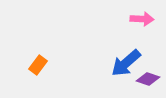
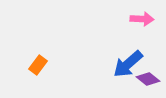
blue arrow: moved 2 px right, 1 px down
purple diamond: rotated 20 degrees clockwise
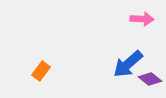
orange rectangle: moved 3 px right, 6 px down
purple diamond: moved 2 px right
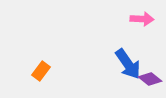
blue arrow: rotated 84 degrees counterclockwise
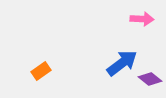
blue arrow: moved 6 px left, 1 px up; rotated 92 degrees counterclockwise
orange rectangle: rotated 18 degrees clockwise
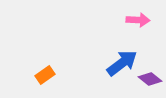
pink arrow: moved 4 px left, 1 px down
orange rectangle: moved 4 px right, 4 px down
